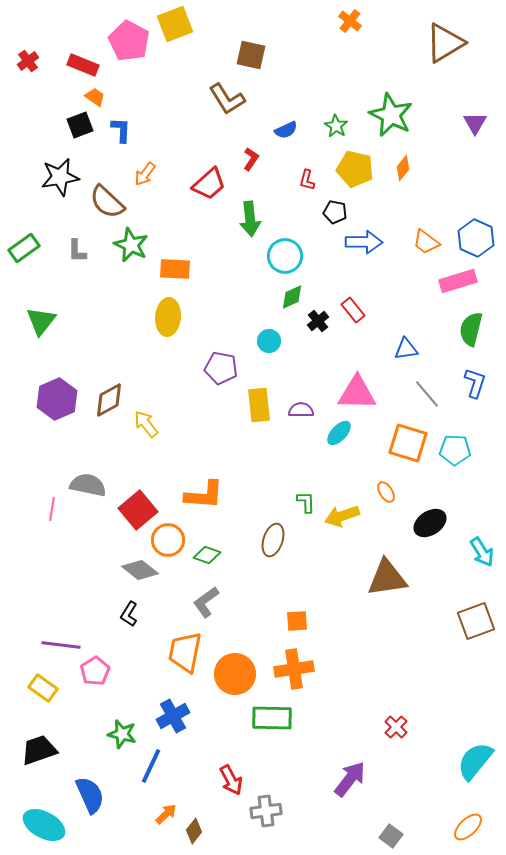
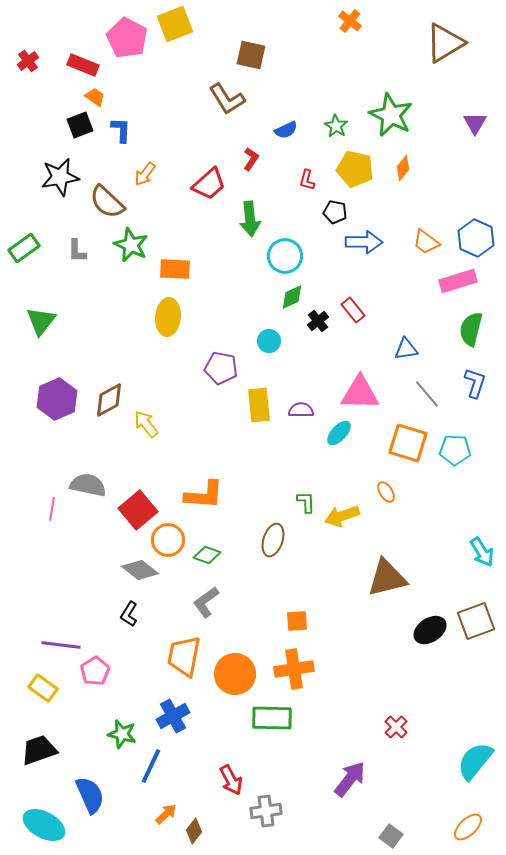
pink pentagon at (129, 41): moved 2 px left, 3 px up
pink triangle at (357, 393): moved 3 px right
black ellipse at (430, 523): moved 107 px down
brown triangle at (387, 578): rotated 6 degrees counterclockwise
orange trapezoid at (185, 652): moved 1 px left, 4 px down
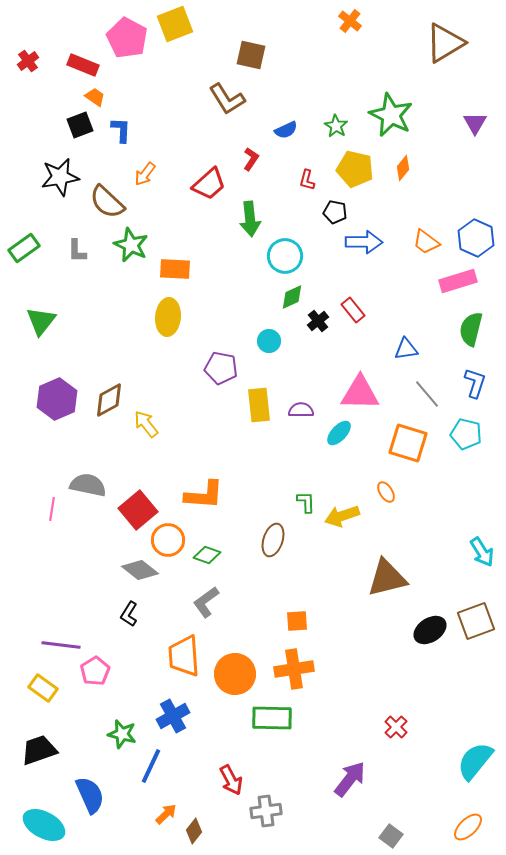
cyan pentagon at (455, 450): moved 11 px right, 16 px up; rotated 12 degrees clockwise
orange trapezoid at (184, 656): rotated 15 degrees counterclockwise
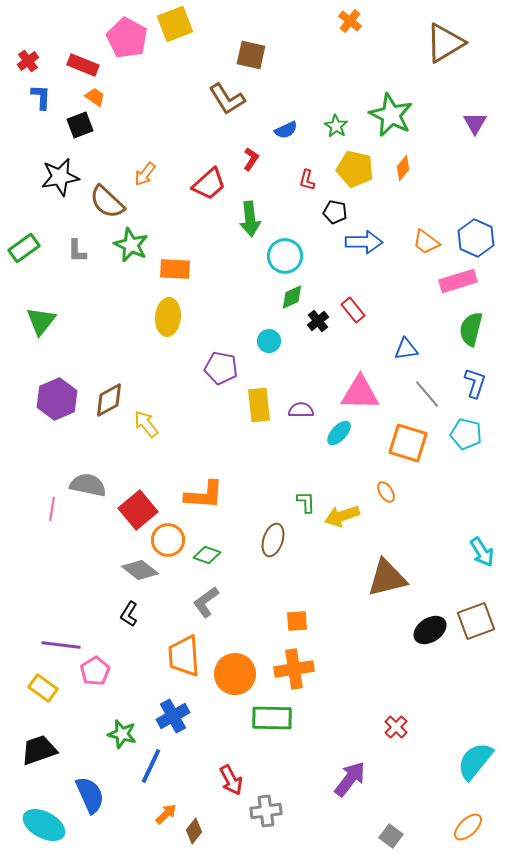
blue L-shape at (121, 130): moved 80 px left, 33 px up
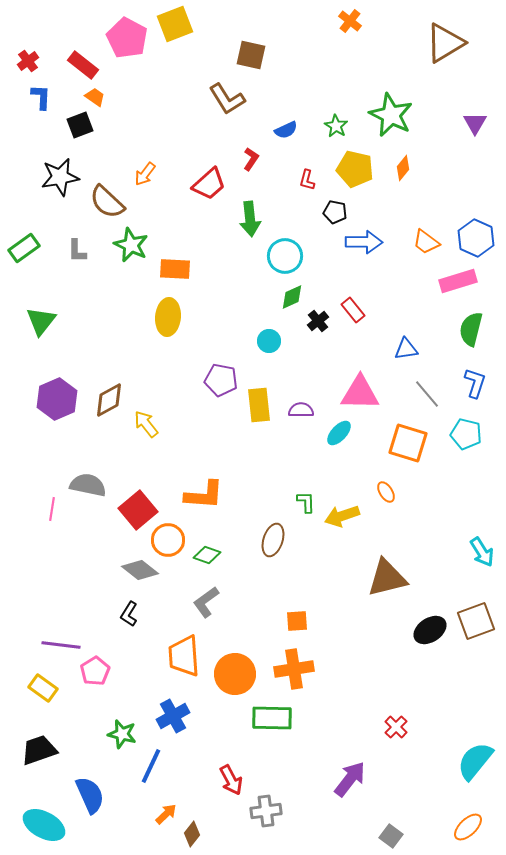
red rectangle at (83, 65): rotated 16 degrees clockwise
purple pentagon at (221, 368): moved 12 px down
brown diamond at (194, 831): moved 2 px left, 3 px down
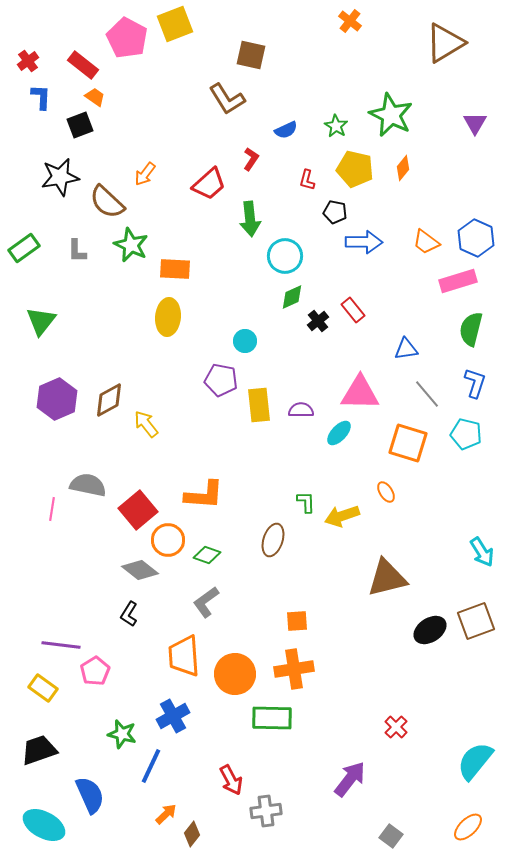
cyan circle at (269, 341): moved 24 px left
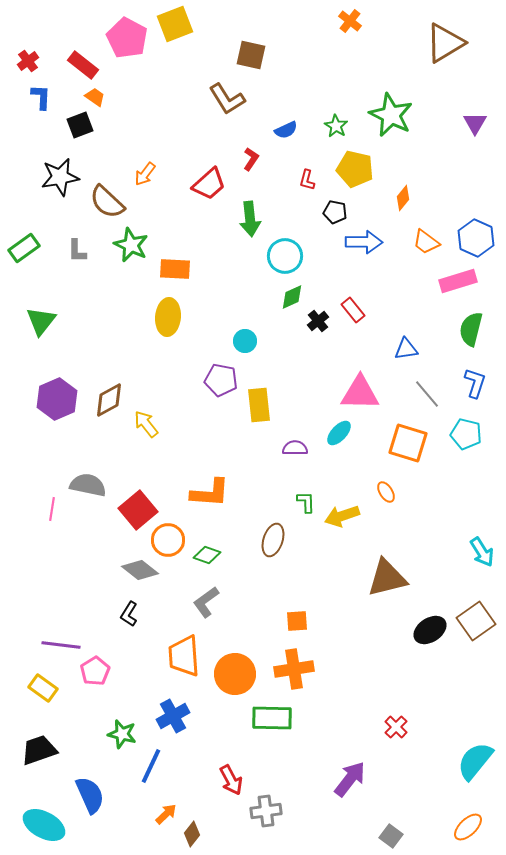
orange diamond at (403, 168): moved 30 px down
purple semicircle at (301, 410): moved 6 px left, 38 px down
orange L-shape at (204, 495): moved 6 px right, 2 px up
brown square at (476, 621): rotated 15 degrees counterclockwise
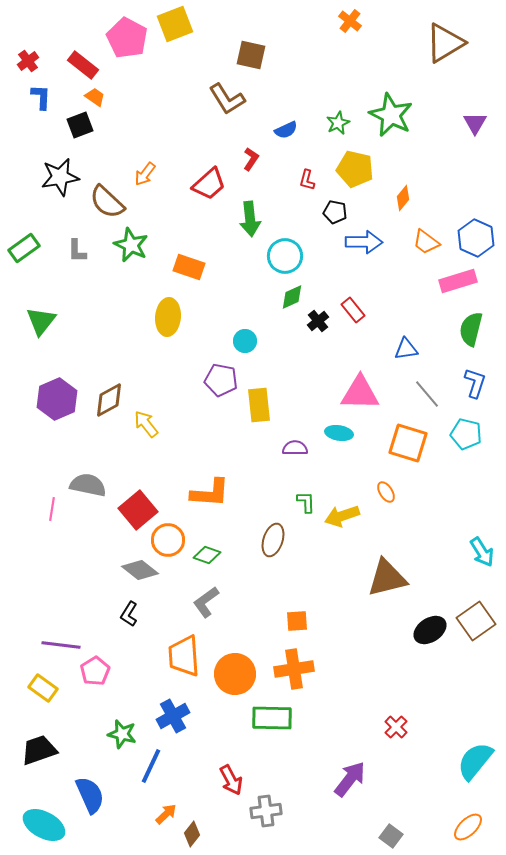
green star at (336, 126): moved 2 px right, 3 px up; rotated 15 degrees clockwise
orange rectangle at (175, 269): moved 14 px right, 2 px up; rotated 16 degrees clockwise
cyan ellipse at (339, 433): rotated 56 degrees clockwise
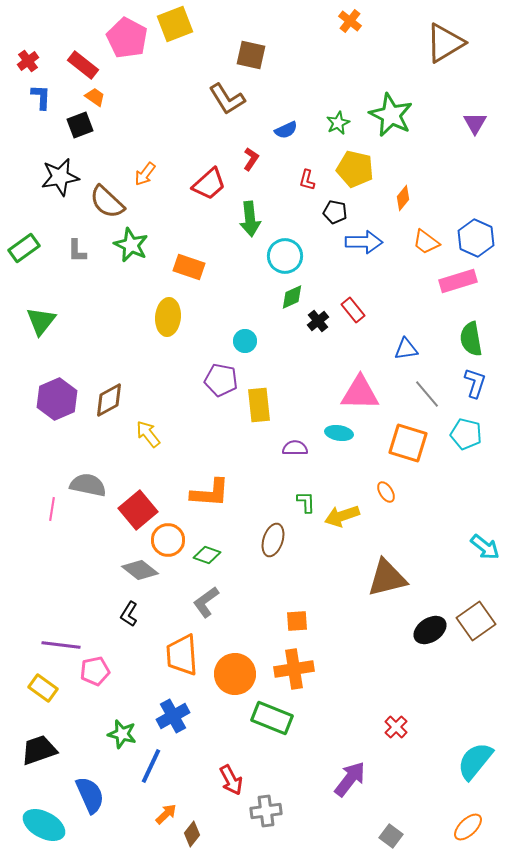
green semicircle at (471, 329): moved 10 px down; rotated 24 degrees counterclockwise
yellow arrow at (146, 424): moved 2 px right, 10 px down
cyan arrow at (482, 552): moved 3 px right, 5 px up; rotated 20 degrees counterclockwise
orange trapezoid at (184, 656): moved 2 px left, 1 px up
pink pentagon at (95, 671): rotated 20 degrees clockwise
green rectangle at (272, 718): rotated 21 degrees clockwise
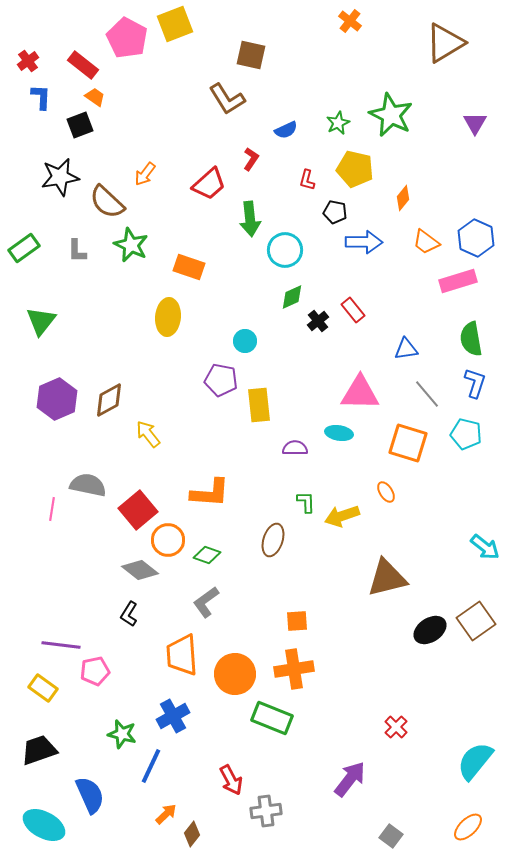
cyan circle at (285, 256): moved 6 px up
